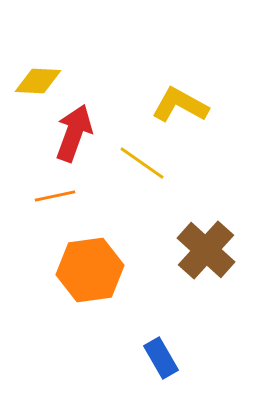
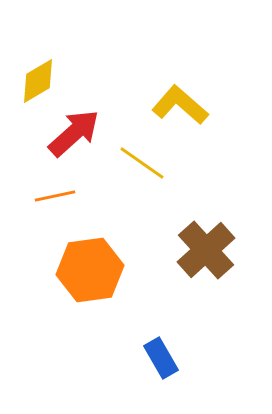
yellow diamond: rotated 33 degrees counterclockwise
yellow L-shape: rotated 12 degrees clockwise
red arrow: rotated 28 degrees clockwise
brown cross: rotated 6 degrees clockwise
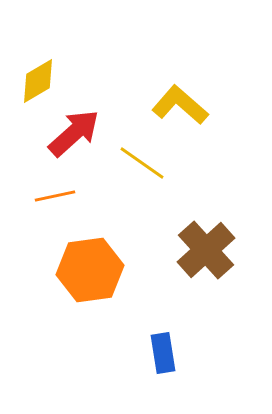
blue rectangle: moved 2 px right, 5 px up; rotated 21 degrees clockwise
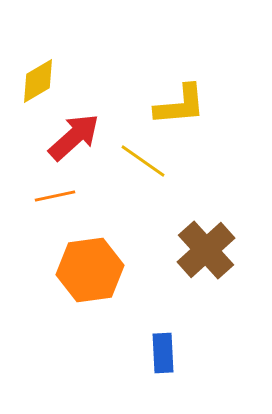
yellow L-shape: rotated 134 degrees clockwise
red arrow: moved 4 px down
yellow line: moved 1 px right, 2 px up
blue rectangle: rotated 6 degrees clockwise
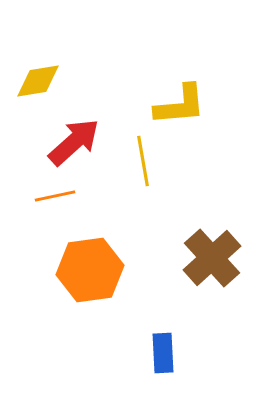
yellow diamond: rotated 21 degrees clockwise
red arrow: moved 5 px down
yellow line: rotated 45 degrees clockwise
brown cross: moved 6 px right, 8 px down
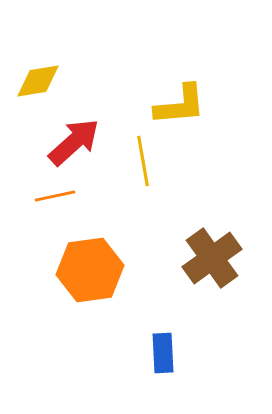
brown cross: rotated 6 degrees clockwise
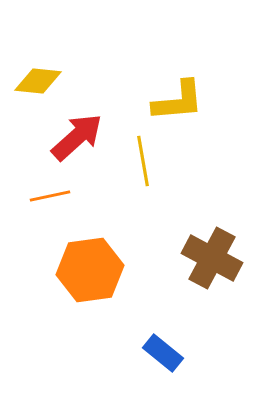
yellow diamond: rotated 15 degrees clockwise
yellow L-shape: moved 2 px left, 4 px up
red arrow: moved 3 px right, 5 px up
orange line: moved 5 px left
brown cross: rotated 26 degrees counterclockwise
blue rectangle: rotated 48 degrees counterclockwise
